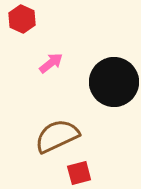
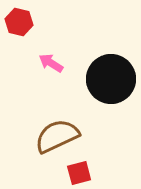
red hexagon: moved 3 px left, 3 px down; rotated 12 degrees counterclockwise
pink arrow: rotated 110 degrees counterclockwise
black circle: moved 3 px left, 3 px up
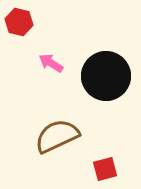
black circle: moved 5 px left, 3 px up
red square: moved 26 px right, 4 px up
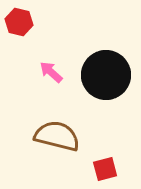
pink arrow: moved 9 px down; rotated 10 degrees clockwise
black circle: moved 1 px up
brown semicircle: rotated 39 degrees clockwise
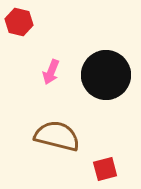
pink arrow: rotated 110 degrees counterclockwise
